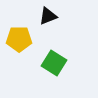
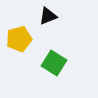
yellow pentagon: rotated 15 degrees counterclockwise
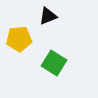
yellow pentagon: rotated 10 degrees clockwise
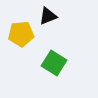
yellow pentagon: moved 2 px right, 5 px up
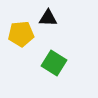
black triangle: moved 2 px down; rotated 24 degrees clockwise
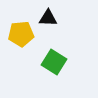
green square: moved 1 px up
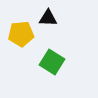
green square: moved 2 px left
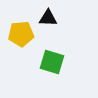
green square: rotated 15 degrees counterclockwise
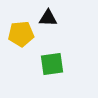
green square: moved 2 px down; rotated 25 degrees counterclockwise
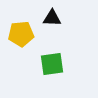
black triangle: moved 4 px right
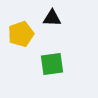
yellow pentagon: rotated 15 degrees counterclockwise
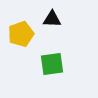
black triangle: moved 1 px down
